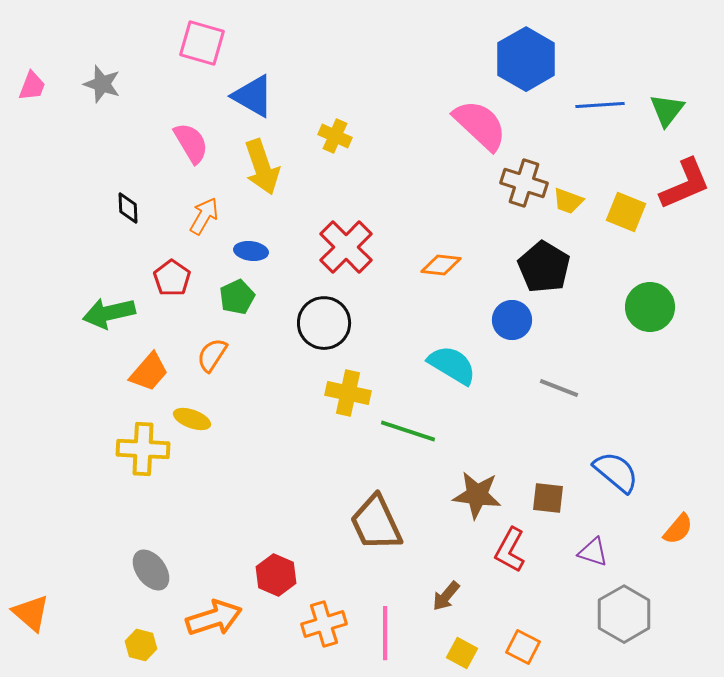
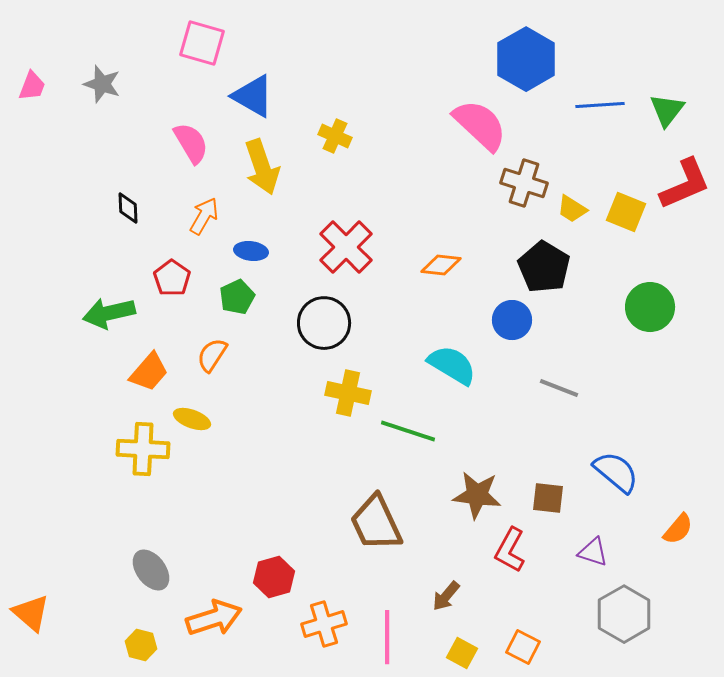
yellow trapezoid at (568, 201): moved 4 px right, 8 px down; rotated 12 degrees clockwise
red hexagon at (276, 575): moved 2 px left, 2 px down; rotated 21 degrees clockwise
pink line at (385, 633): moved 2 px right, 4 px down
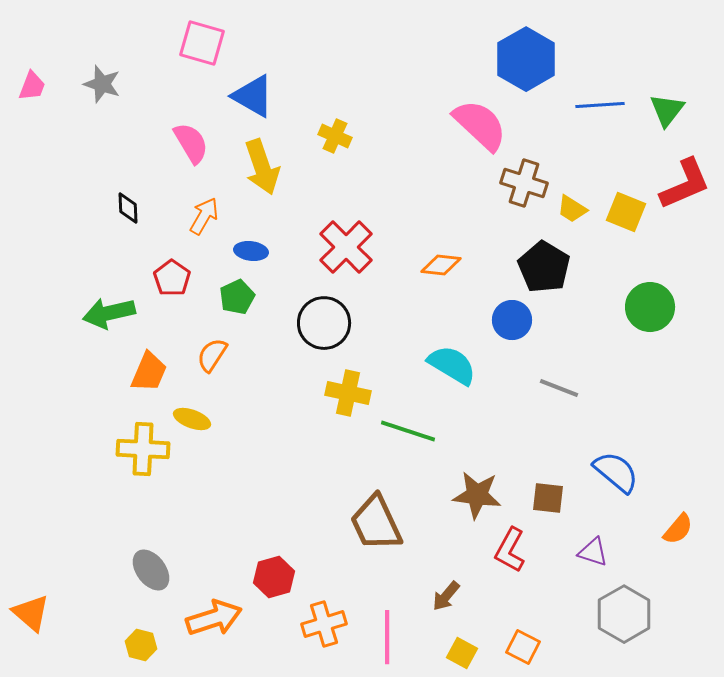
orange trapezoid at (149, 372): rotated 18 degrees counterclockwise
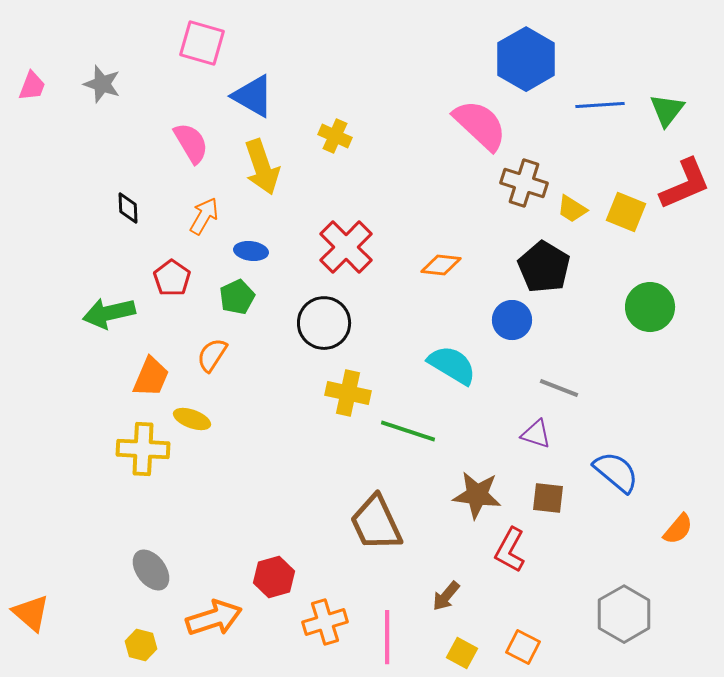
orange trapezoid at (149, 372): moved 2 px right, 5 px down
purple triangle at (593, 552): moved 57 px left, 118 px up
orange cross at (324, 624): moved 1 px right, 2 px up
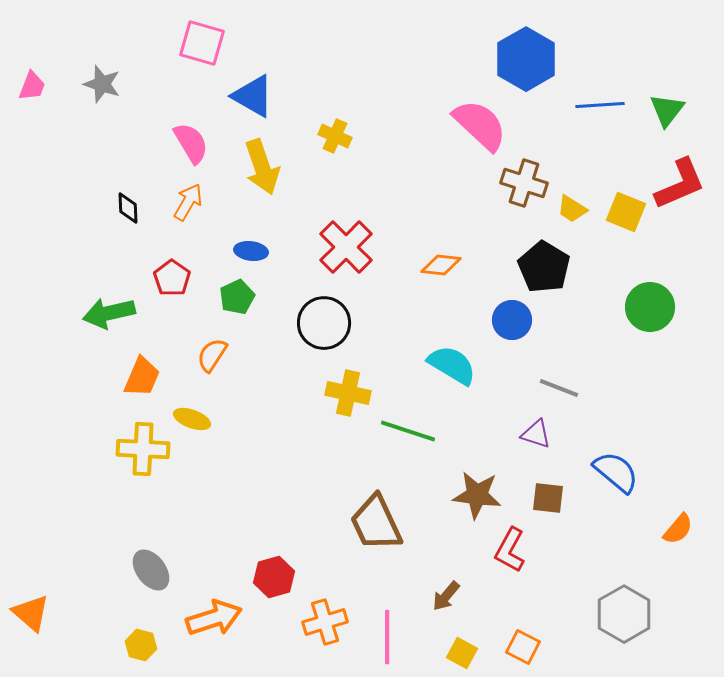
red L-shape at (685, 184): moved 5 px left
orange arrow at (204, 216): moved 16 px left, 14 px up
orange trapezoid at (151, 377): moved 9 px left
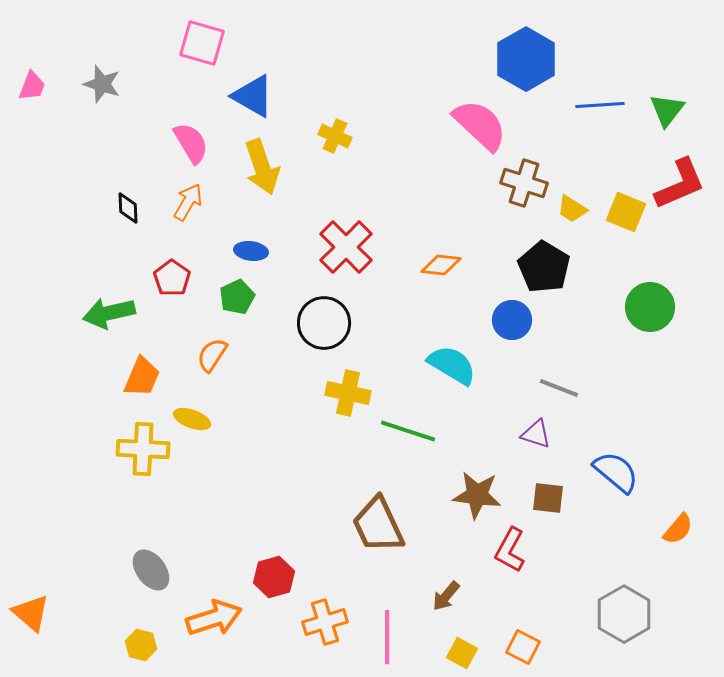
brown trapezoid at (376, 523): moved 2 px right, 2 px down
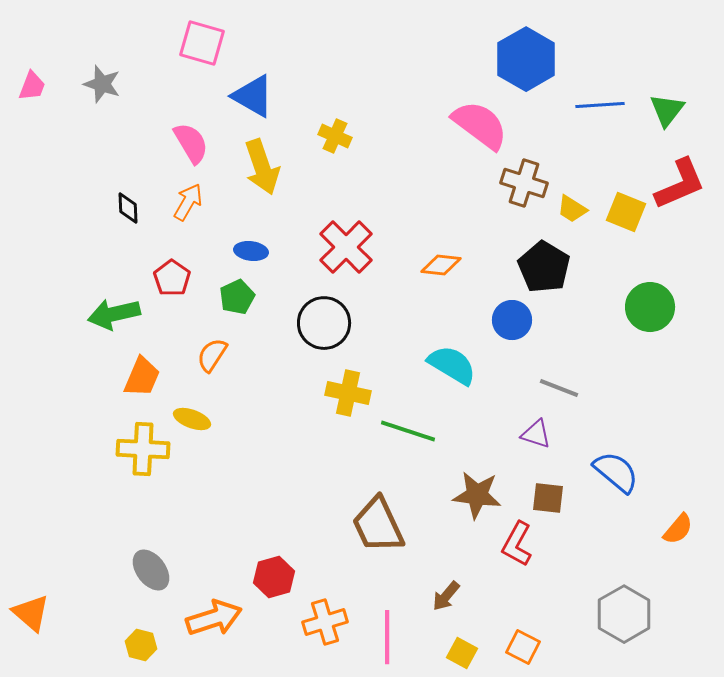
pink semicircle at (480, 125): rotated 6 degrees counterclockwise
green arrow at (109, 313): moved 5 px right, 1 px down
red L-shape at (510, 550): moved 7 px right, 6 px up
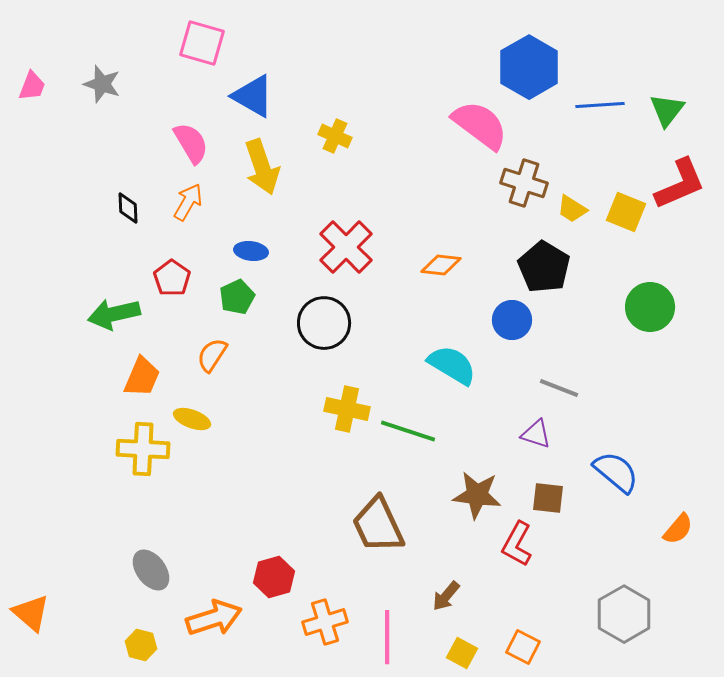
blue hexagon at (526, 59): moved 3 px right, 8 px down
yellow cross at (348, 393): moved 1 px left, 16 px down
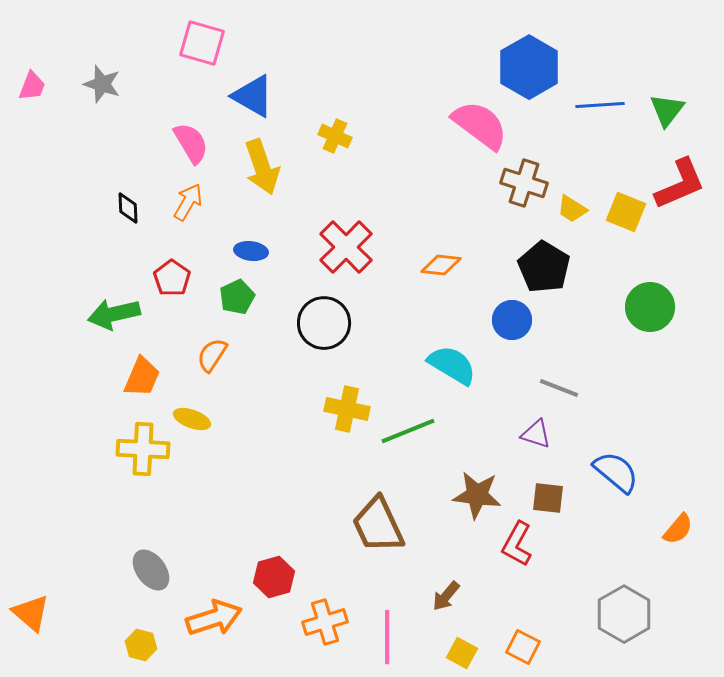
green line at (408, 431): rotated 40 degrees counterclockwise
